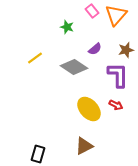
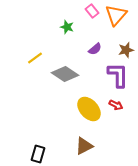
gray diamond: moved 9 px left, 7 px down
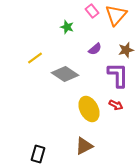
yellow ellipse: rotated 15 degrees clockwise
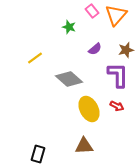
green star: moved 2 px right
gray diamond: moved 4 px right, 5 px down; rotated 8 degrees clockwise
red arrow: moved 1 px right, 1 px down
brown triangle: rotated 24 degrees clockwise
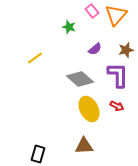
gray diamond: moved 11 px right
